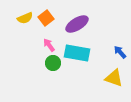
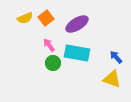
blue arrow: moved 4 px left, 5 px down
yellow triangle: moved 2 px left, 1 px down
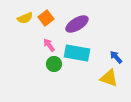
green circle: moved 1 px right, 1 px down
yellow triangle: moved 3 px left, 1 px up
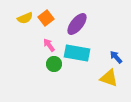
purple ellipse: rotated 20 degrees counterclockwise
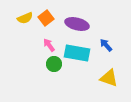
purple ellipse: rotated 65 degrees clockwise
blue arrow: moved 10 px left, 12 px up
